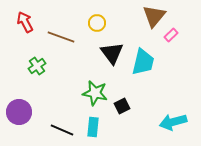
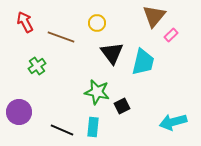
green star: moved 2 px right, 1 px up
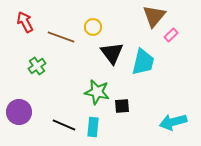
yellow circle: moved 4 px left, 4 px down
black square: rotated 21 degrees clockwise
black line: moved 2 px right, 5 px up
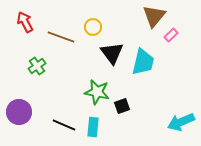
black square: rotated 14 degrees counterclockwise
cyan arrow: moved 8 px right; rotated 8 degrees counterclockwise
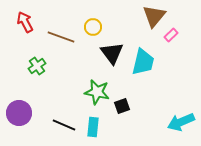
purple circle: moved 1 px down
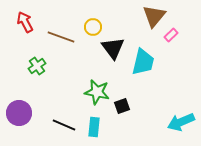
black triangle: moved 1 px right, 5 px up
cyan rectangle: moved 1 px right
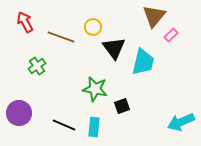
black triangle: moved 1 px right
green star: moved 2 px left, 3 px up
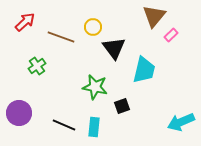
red arrow: rotated 75 degrees clockwise
cyan trapezoid: moved 1 px right, 8 px down
green star: moved 2 px up
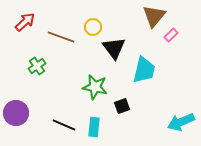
purple circle: moved 3 px left
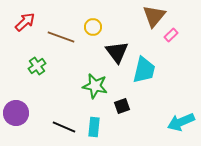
black triangle: moved 3 px right, 4 px down
green star: moved 1 px up
black line: moved 2 px down
